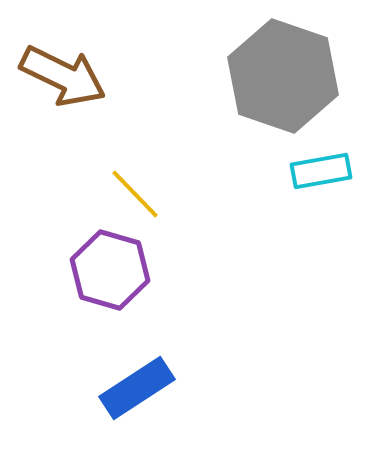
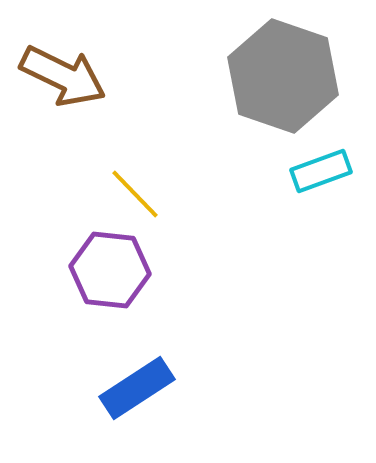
cyan rectangle: rotated 10 degrees counterclockwise
purple hexagon: rotated 10 degrees counterclockwise
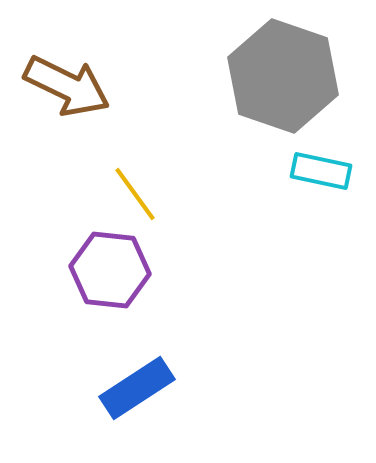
brown arrow: moved 4 px right, 10 px down
cyan rectangle: rotated 32 degrees clockwise
yellow line: rotated 8 degrees clockwise
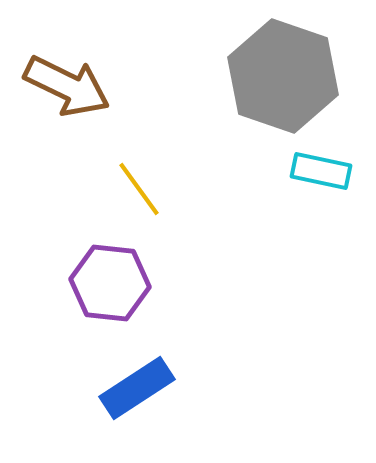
yellow line: moved 4 px right, 5 px up
purple hexagon: moved 13 px down
